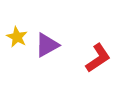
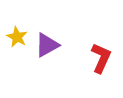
red L-shape: moved 3 px right; rotated 32 degrees counterclockwise
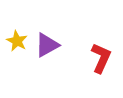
yellow star: moved 4 px down
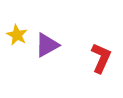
yellow star: moved 6 px up
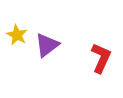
purple triangle: rotated 8 degrees counterclockwise
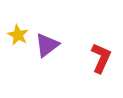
yellow star: moved 1 px right
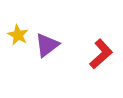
red L-shape: moved 4 px up; rotated 24 degrees clockwise
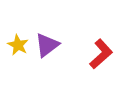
yellow star: moved 10 px down
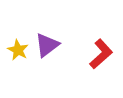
yellow star: moved 5 px down
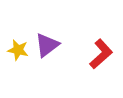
yellow star: rotated 15 degrees counterclockwise
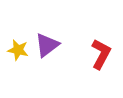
red L-shape: rotated 20 degrees counterclockwise
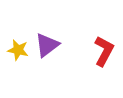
red L-shape: moved 3 px right, 3 px up
